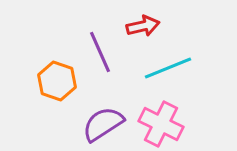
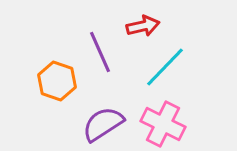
cyan line: moved 3 px left, 1 px up; rotated 24 degrees counterclockwise
pink cross: moved 2 px right
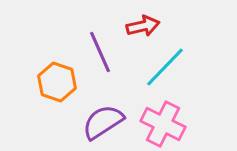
orange hexagon: moved 1 px down
purple semicircle: moved 2 px up
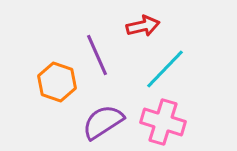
purple line: moved 3 px left, 3 px down
cyan line: moved 2 px down
pink cross: moved 2 px up; rotated 9 degrees counterclockwise
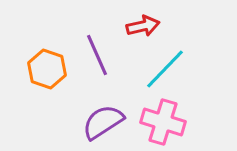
orange hexagon: moved 10 px left, 13 px up
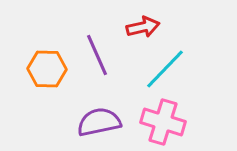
red arrow: moved 1 px down
orange hexagon: rotated 18 degrees counterclockwise
purple semicircle: moved 4 px left; rotated 21 degrees clockwise
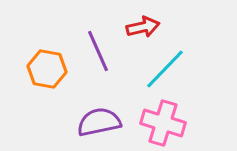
purple line: moved 1 px right, 4 px up
orange hexagon: rotated 9 degrees clockwise
pink cross: moved 1 px down
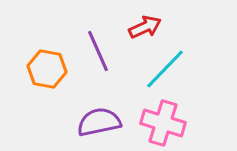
red arrow: moved 2 px right; rotated 12 degrees counterclockwise
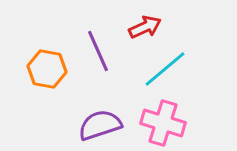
cyan line: rotated 6 degrees clockwise
purple semicircle: moved 1 px right, 3 px down; rotated 6 degrees counterclockwise
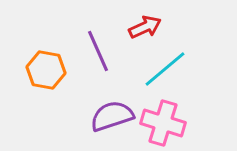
orange hexagon: moved 1 px left, 1 px down
purple semicircle: moved 12 px right, 9 px up
